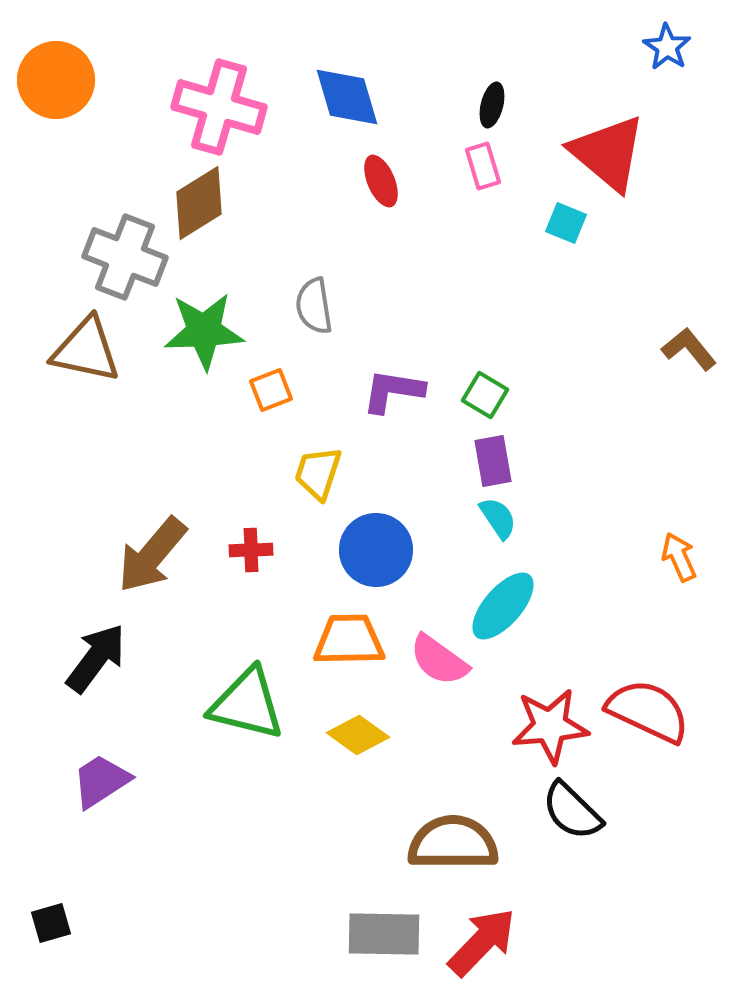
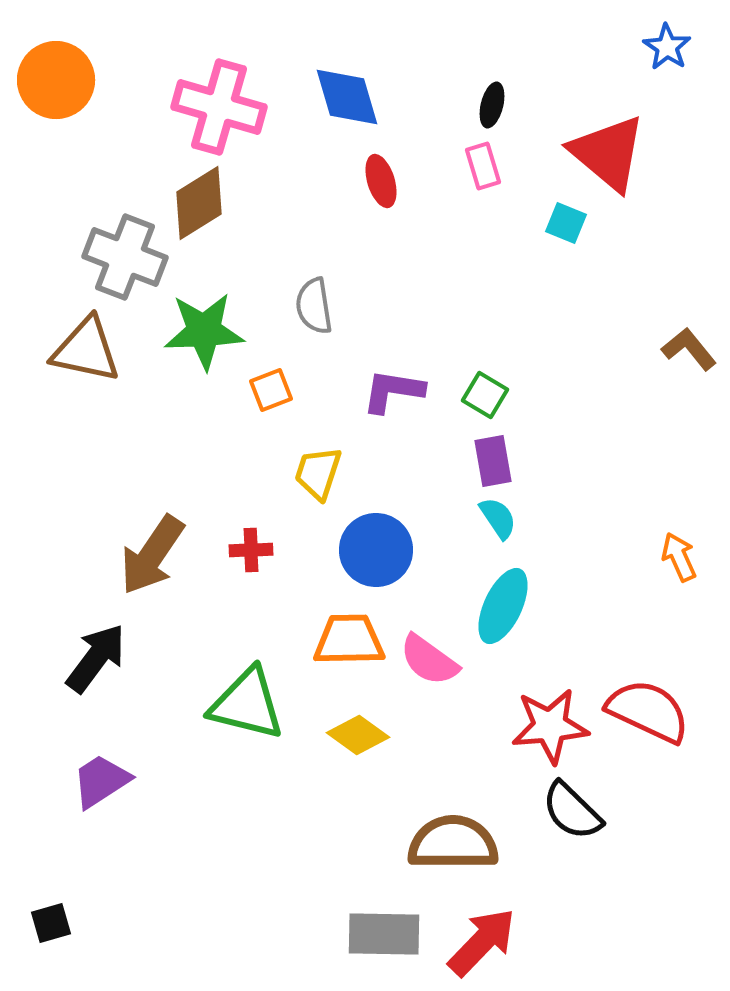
red ellipse: rotated 6 degrees clockwise
brown arrow: rotated 6 degrees counterclockwise
cyan ellipse: rotated 16 degrees counterclockwise
pink semicircle: moved 10 px left
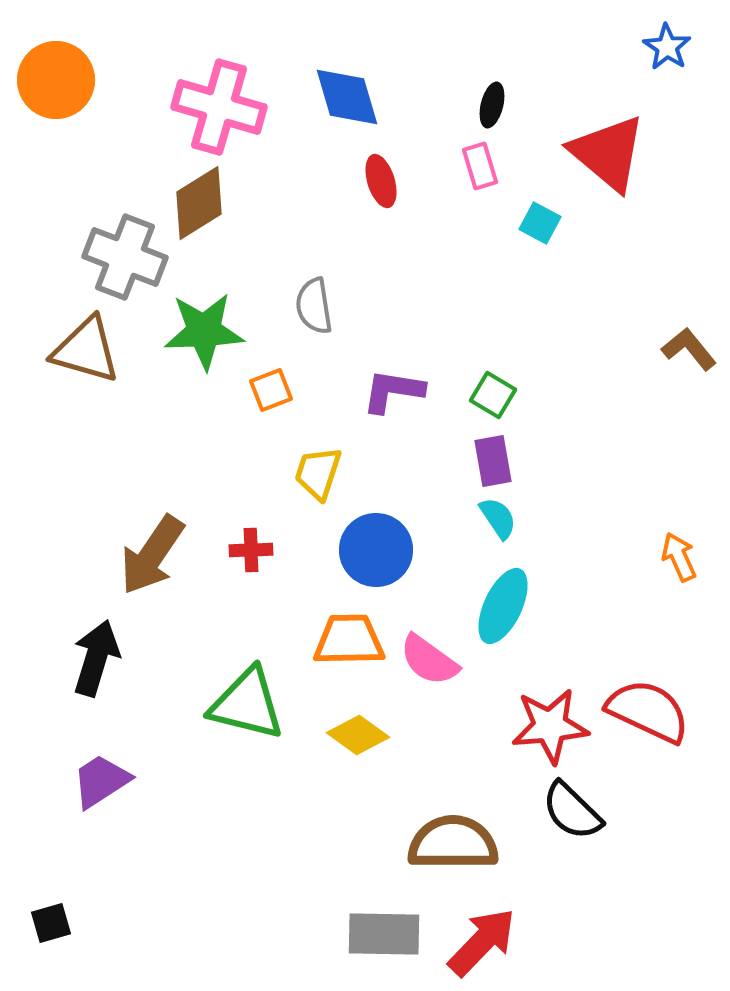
pink rectangle: moved 3 px left
cyan square: moved 26 px left; rotated 6 degrees clockwise
brown triangle: rotated 4 degrees clockwise
green square: moved 8 px right
black arrow: rotated 20 degrees counterclockwise
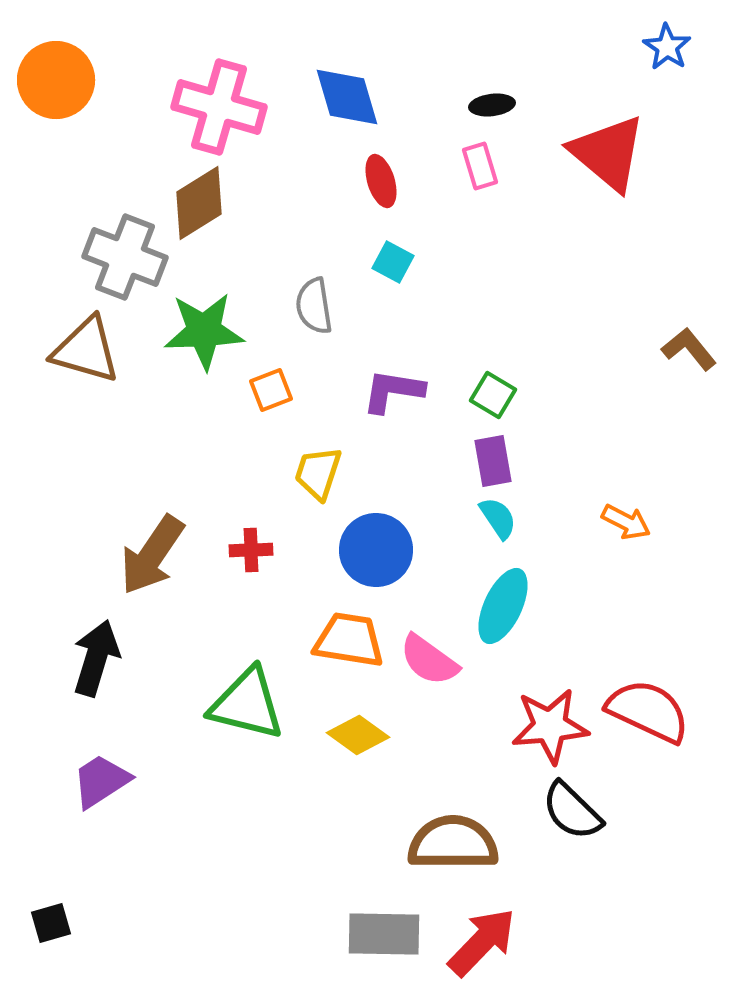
black ellipse: rotated 69 degrees clockwise
cyan square: moved 147 px left, 39 px down
orange arrow: moved 53 px left, 35 px up; rotated 141 degrees clockwise
orange trapezoid: rotated 10 degrees clockwise
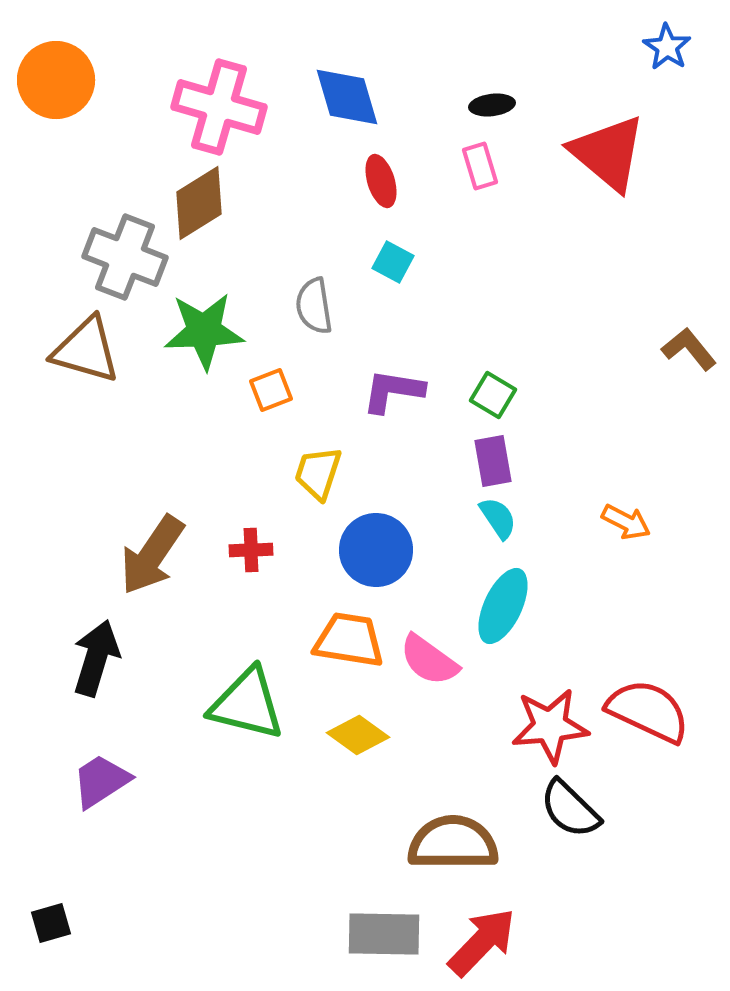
black semicircle: moved 2 px left, 2 px up
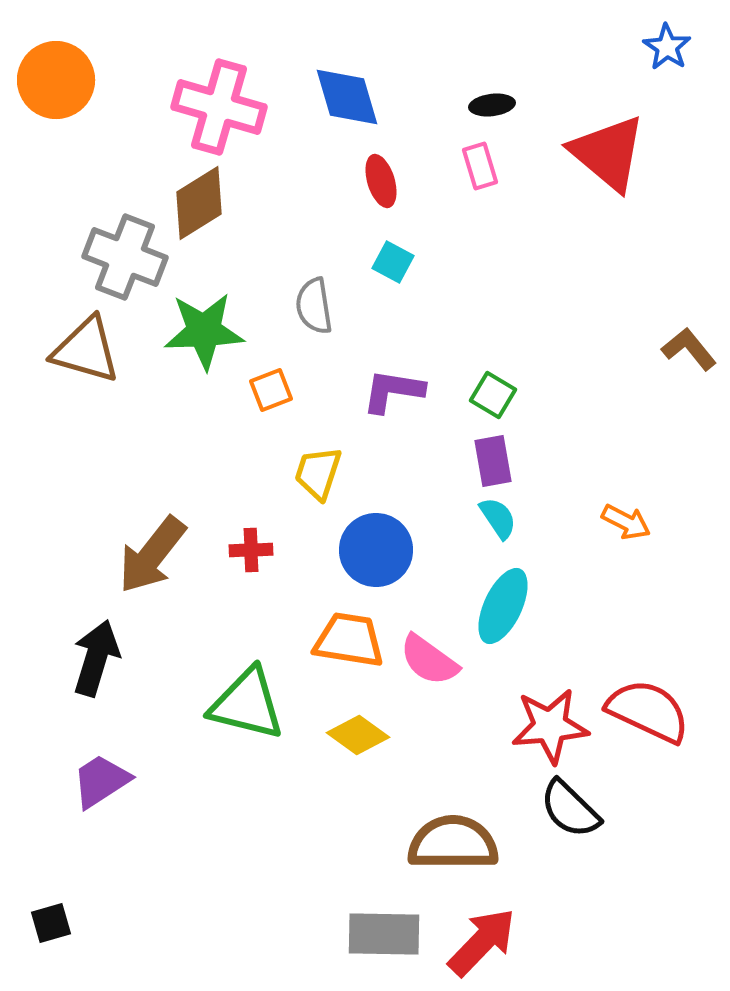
brown arrow: rotated 4 degrees clockwise
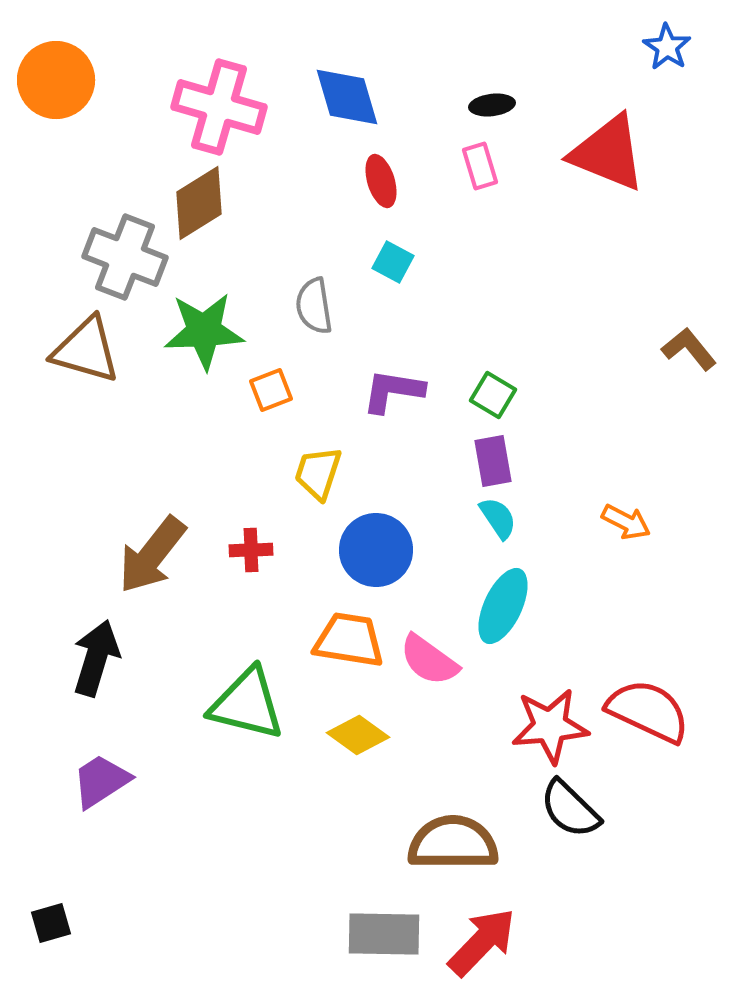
red triangle: rotated 18 degrees counterclockwise
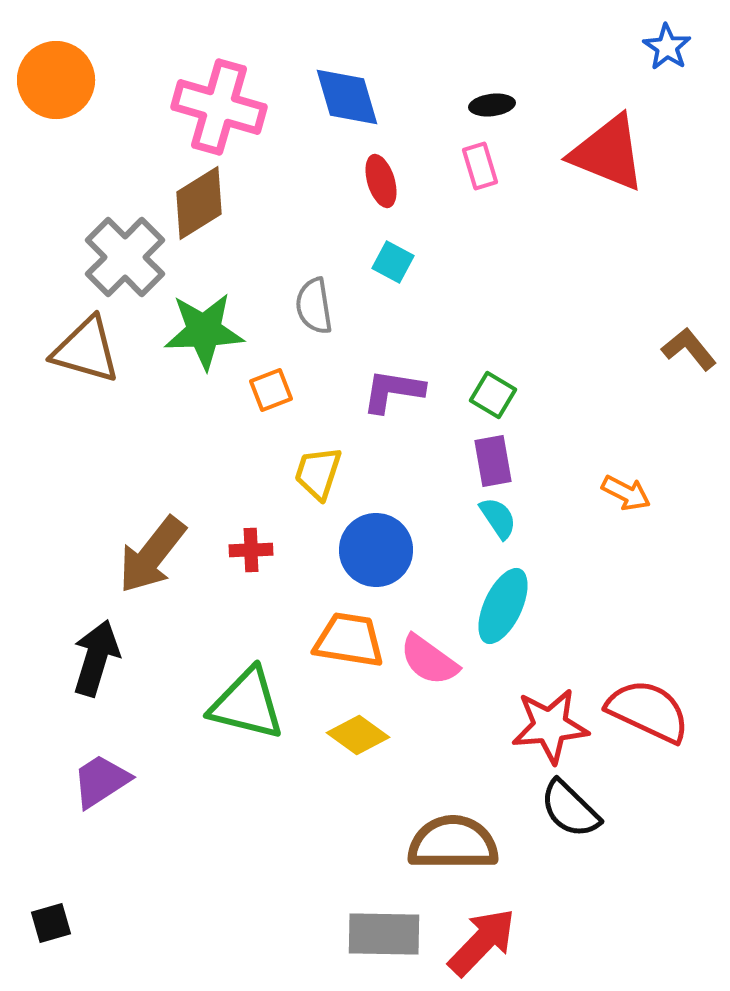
gray cross: rotated 24 degrees clockwise
orange arrow: moved 29 px up
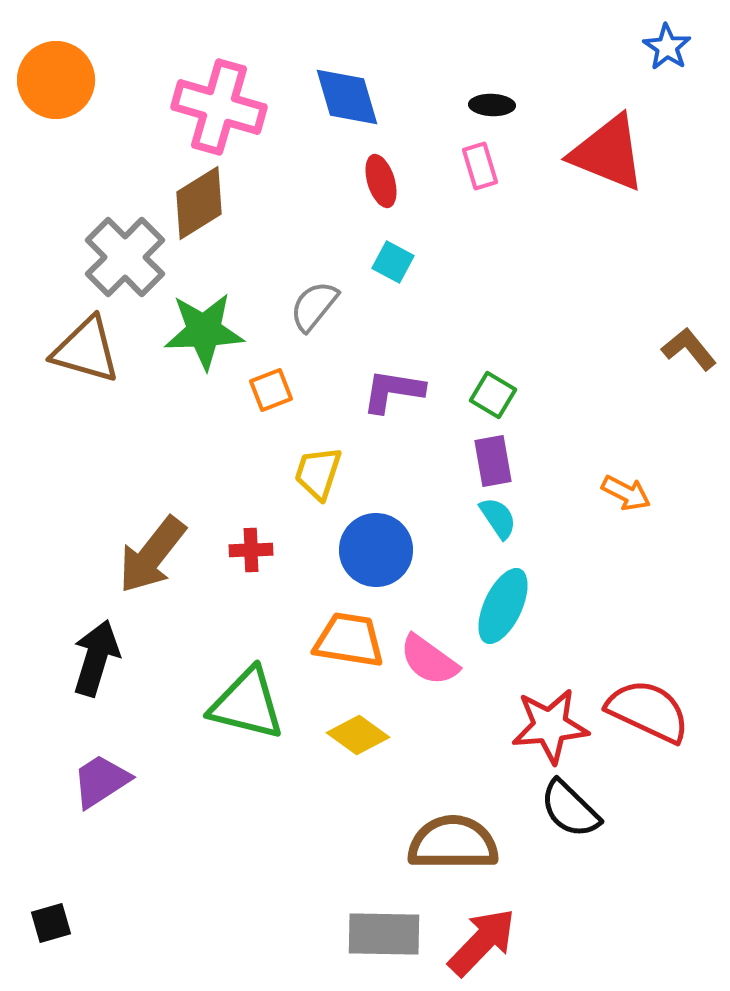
black ellipse: rotated 9 degrees clockwise
gray semicircle: rotated 48 degrees clockwise
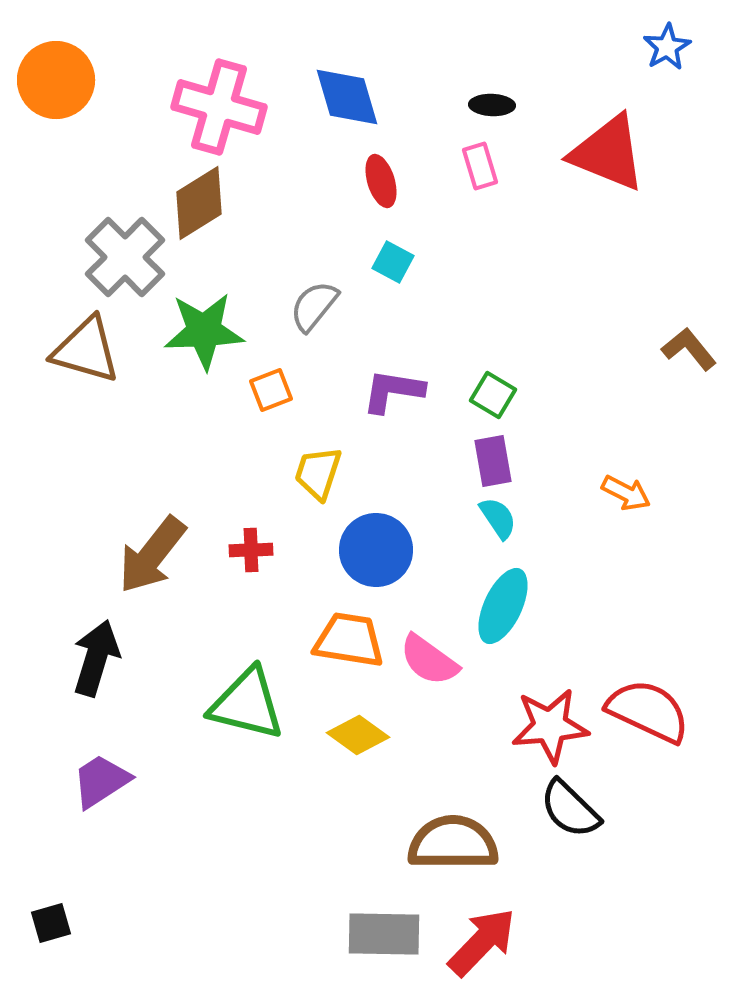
blue star: rotated 9 degrees clockwise
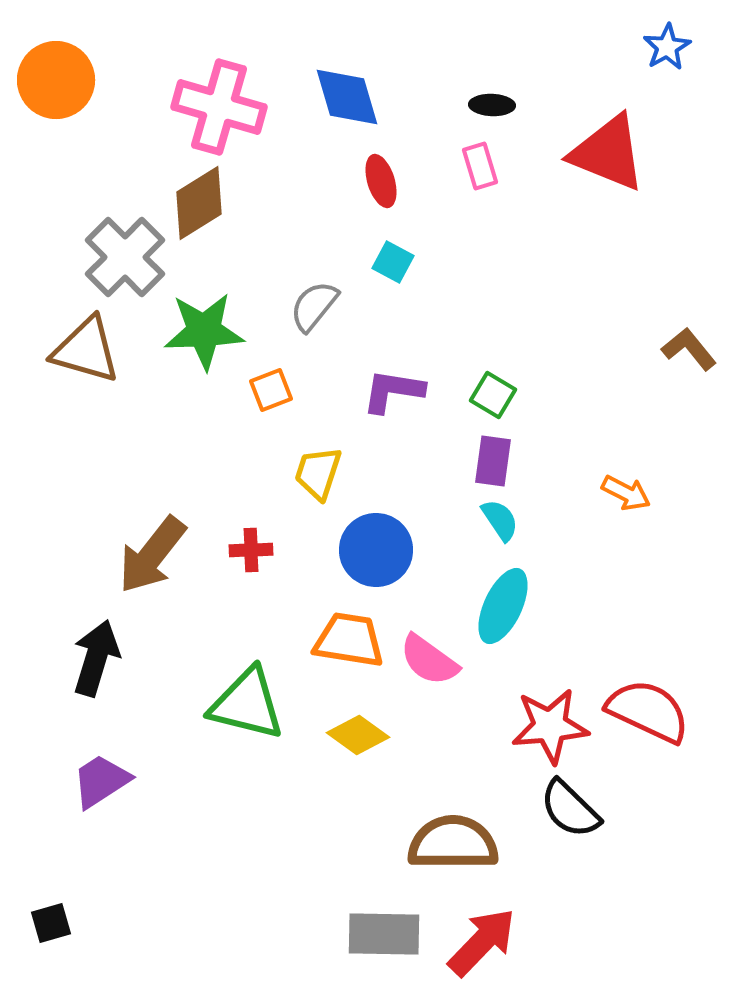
purple rectangle: rotated 18 degrees clockwise
cyan semicircle: moved 2 px right, 2 px down
